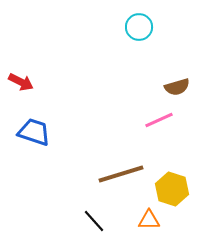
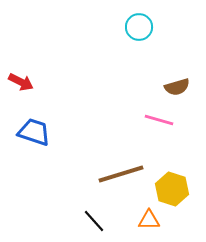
pink line: rotated 40 degrees clockwise
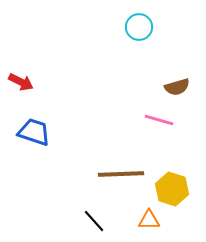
brown line: rotated 15 degrees clockwise
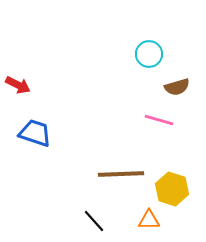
cyan circle: moved 10 px right, 27 px down
red arrow: moved 3 px left, 3 px down
blue trapezoid: moved 1 px right, 1 px down
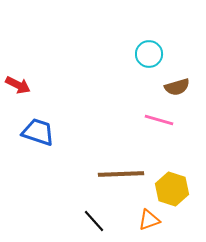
blue trapezoid: moved 3 px right, 1 px up
orange triangle: rotated 20 degrees counterclockwise
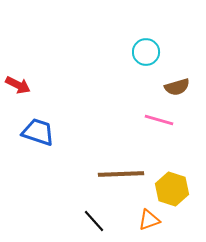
cyan circle: moved 3 px left, 2 px up
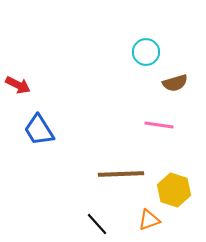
brown semicircle: moved 2 px left, 4 px up
pink line: moved 5 px down; rotated 8 degrees counterclockwise
blue trapezoid: moved 1 px right, 2 px up; rotated 140 degrees counterclockwise
yellow hexagon: moved 2 px right, 1 px down
black line: moved 3 px right, 3 px down
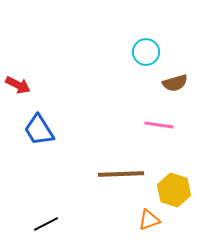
black line: moved 51 px left; rotated 75 degrees counterclockwise
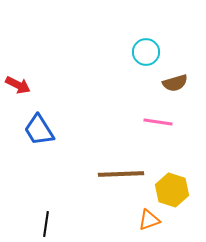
pink line: moved 1 px left, 3 px up
yellow hexagon: moved 2 px left
black line: rotated 55 degrees counterclockwise
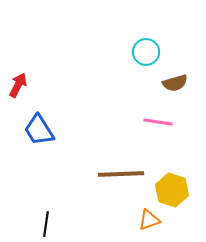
red arrow: rotated 90 degrees counterclockwise
